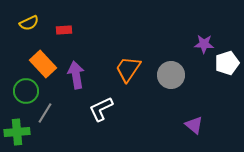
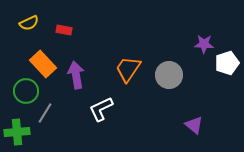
red rectangle: rotated 14 degrees clockwise
gray circle: moved 2 px left
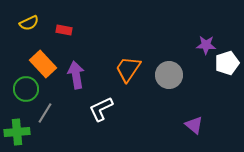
purple star: moved 2 px right, 1 px down
green circle: moved 2 px up
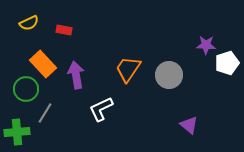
purple triangle: moved 5 px left
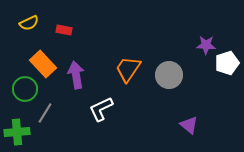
green circle: moved 1 px left
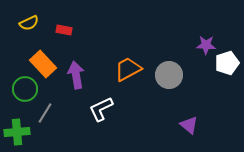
orange trapezoid: rotated 28 degrees clockwise
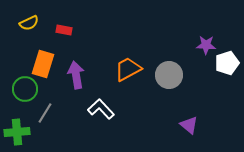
orange rectangle: rotated 60 degrees clockwise
white L-shape: rotated 72 degrees clockwise
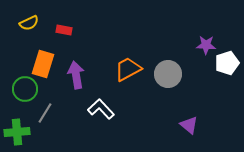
gray circle: moved 1 px left, 1 px up
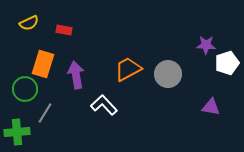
white L-shape: moved 3 px right, 4 px up
purple triangle: moved 22 px right, 18 px up; rotated 30 degrees counterclockwise
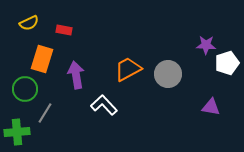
orange rectangle: moved 1 px left, 5 px up
